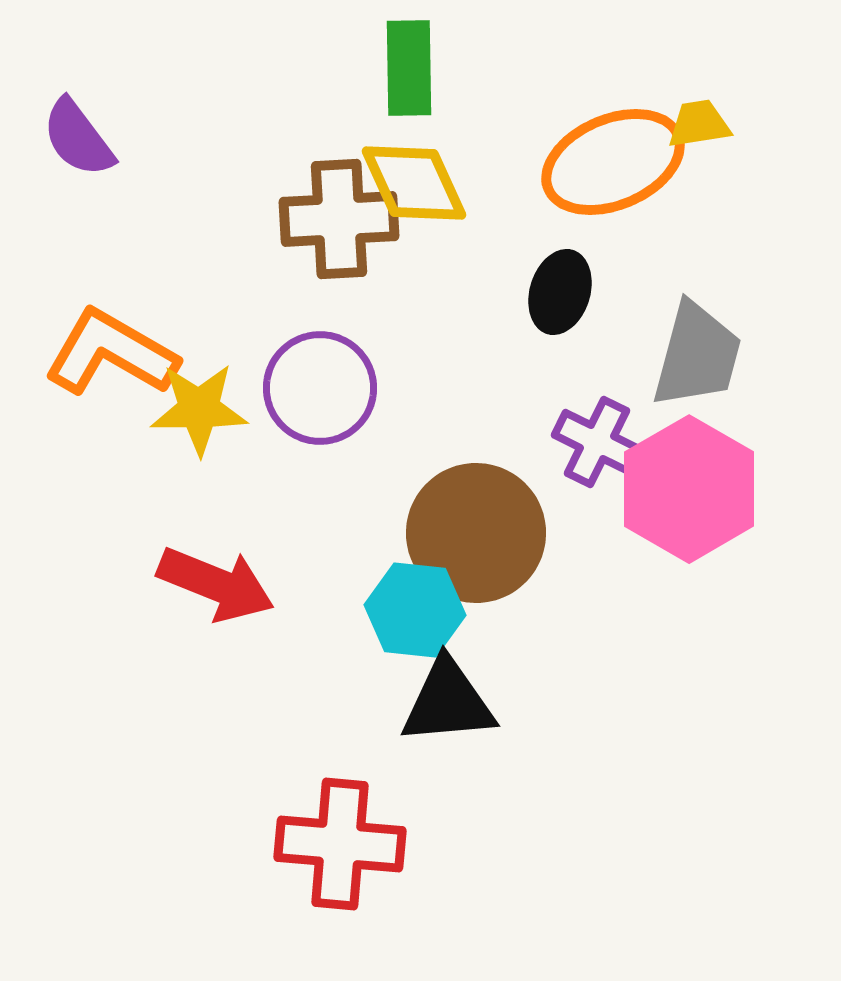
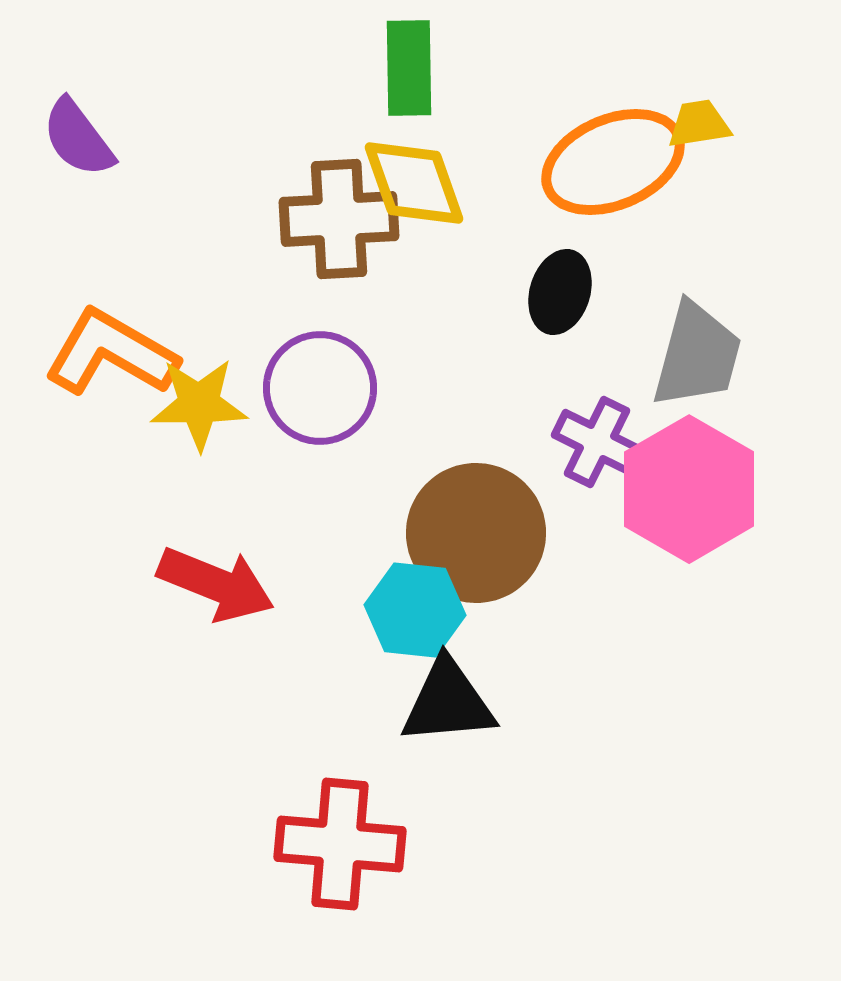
yellow diamond: rotated 5 degrees clockwise
yellow star: moved 5 px up
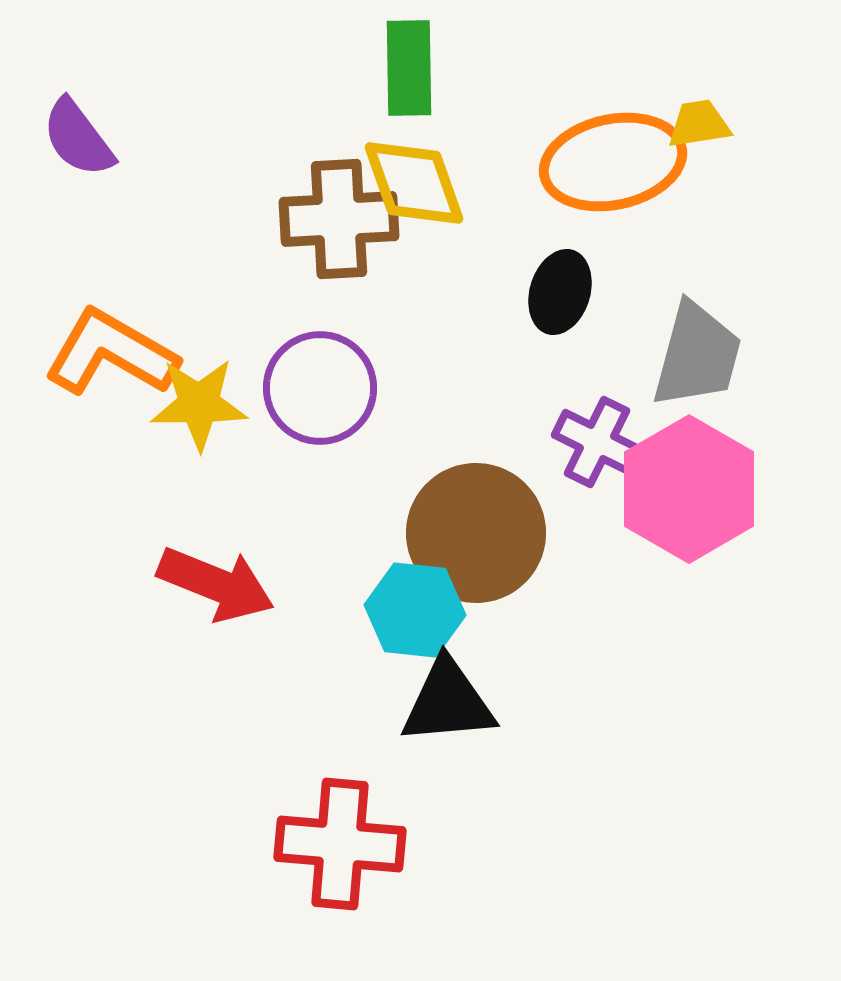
orange ellipse: rotated 11 degrees clockwise
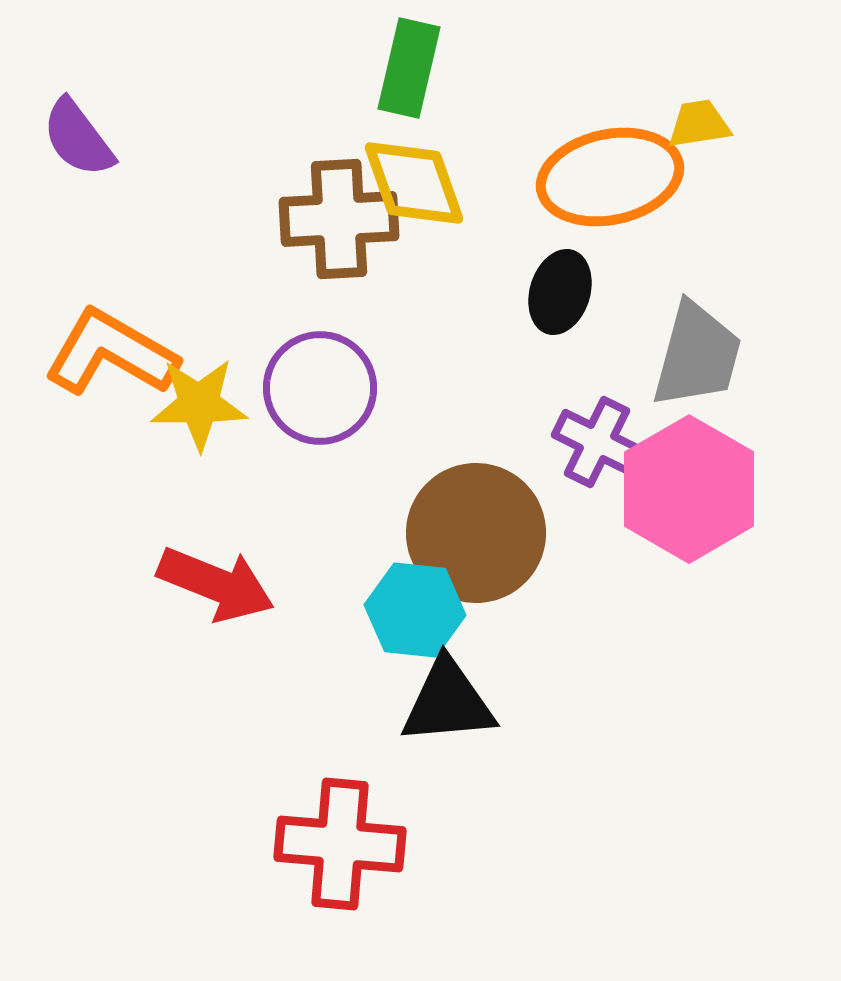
green rectangle: rotated 14 degrees clockwise
orange ellipse: moved 3 px left, 15 px down
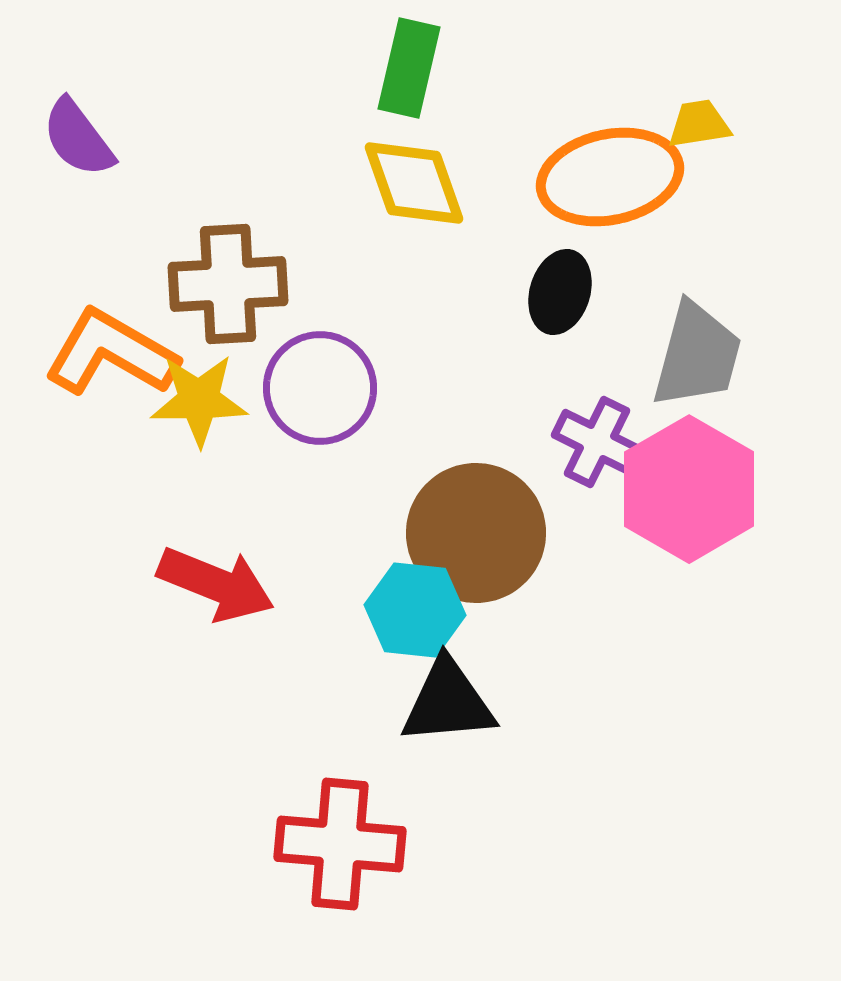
brown cross: moved 111 px left, 65 px down
yellow star: moved 4 px up
